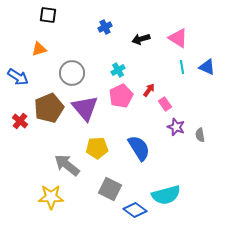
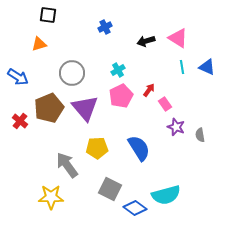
black arrow: moved 5 px right, 2 px down
orange triangle: moved 5 px up
gray arrow: rotated 16 degrees clockwise
blue diamond: moved 2 px up
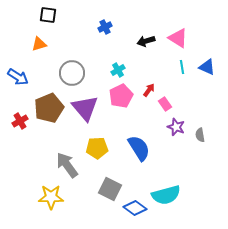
red cross: rotated 21 degrees clockwise
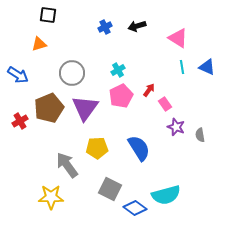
black arrow: moved 9 px left, 15 px up
blue arrow: moved 2 px up
purple triangle: rotated 16 degrees clockwise
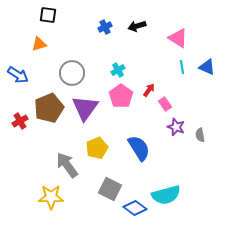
pink pentagon: rotated 10 degrees counterclockwise
yellow pentagon: rotated 20 degrees counterclockwise
